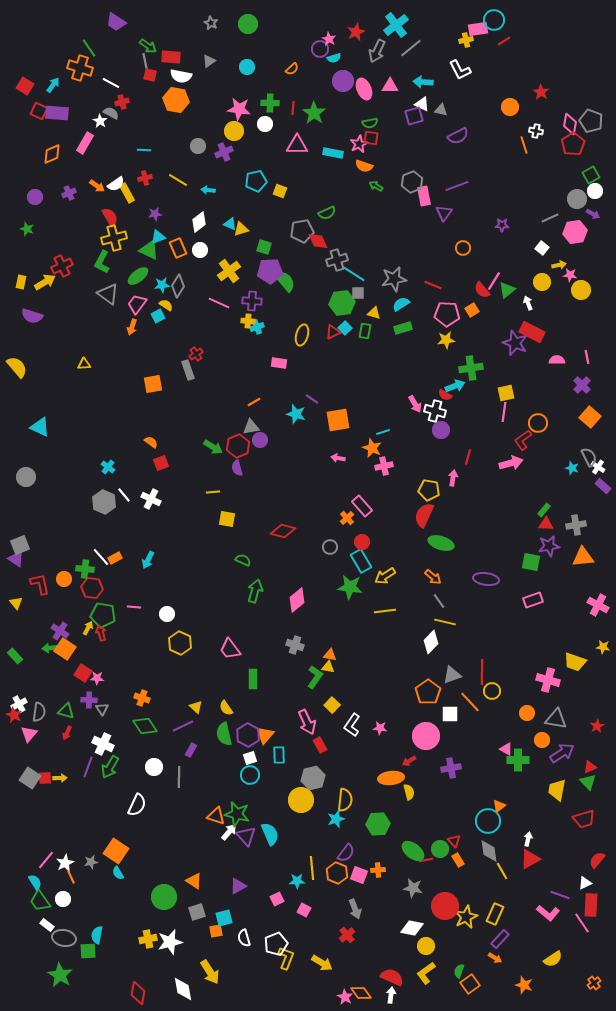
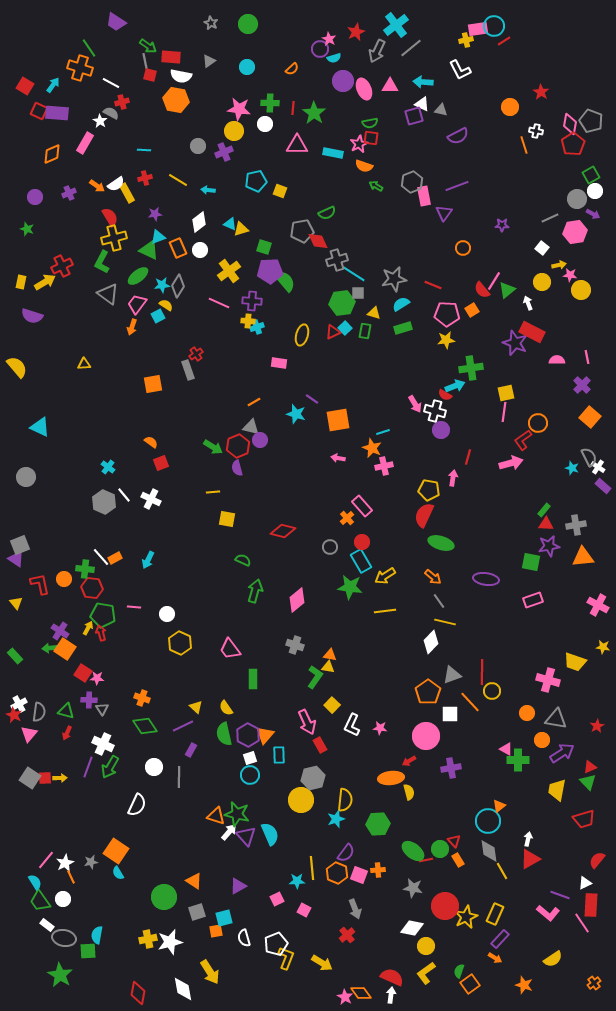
cyan circle at (494, 20): moved 6 px down
gray triangle at (251, 427): rotated 24 degrees clockwise
white L-shape at (352, 725): rotated 10 degrees counterclockwise
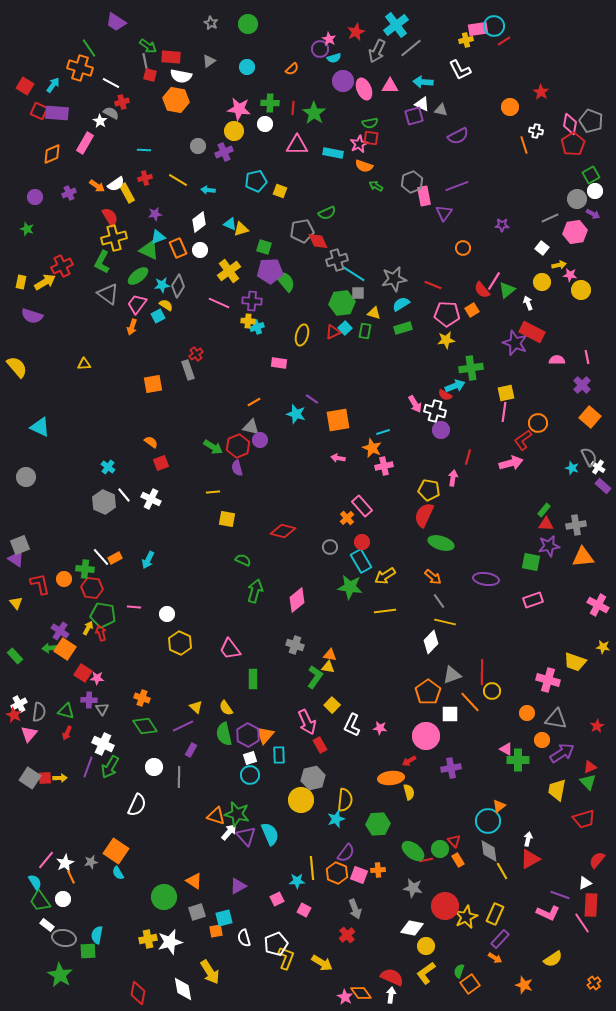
pink L-shape at (548, 913): rotated 15 degrees counterclockwise
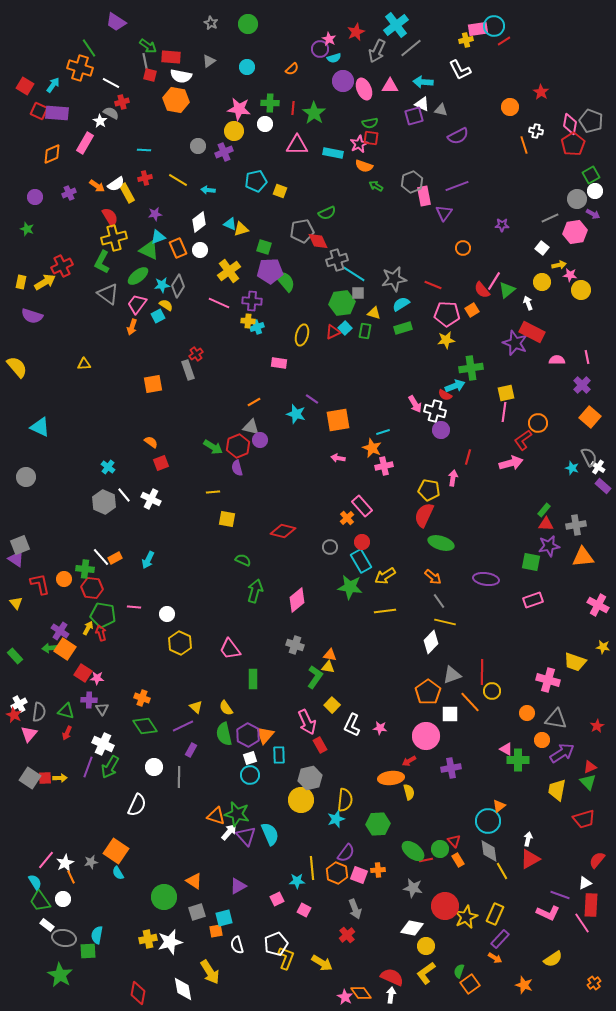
gray hexagon at (313, 778): moved 3 px left
white semicircle at (244, 938): moved 7 px left, 7 px down
